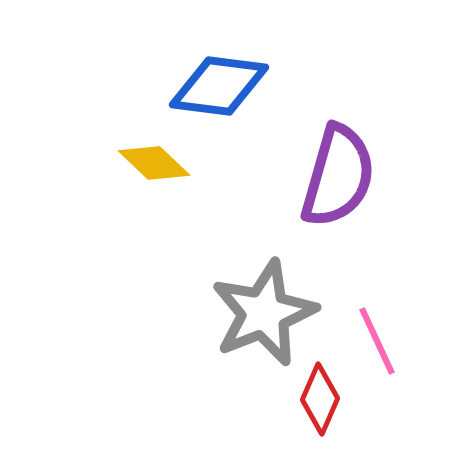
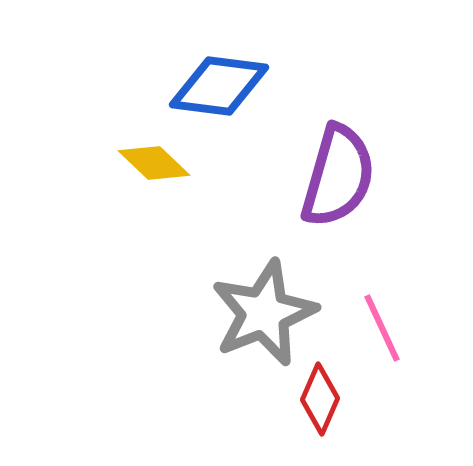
pink line: moved 5 px right, 13 px up
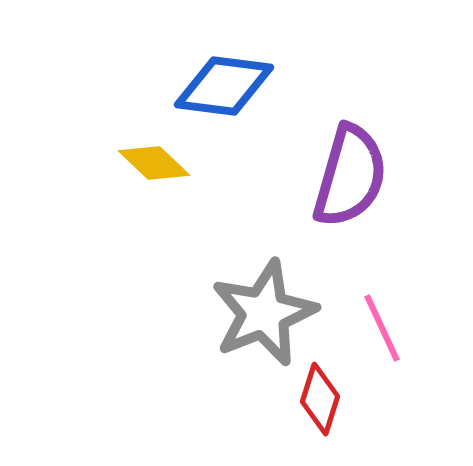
blue diamond: moved 5 px right
purple semicircle: moved 12 px right
red diamond: rotated 6 degrees counterclockwise
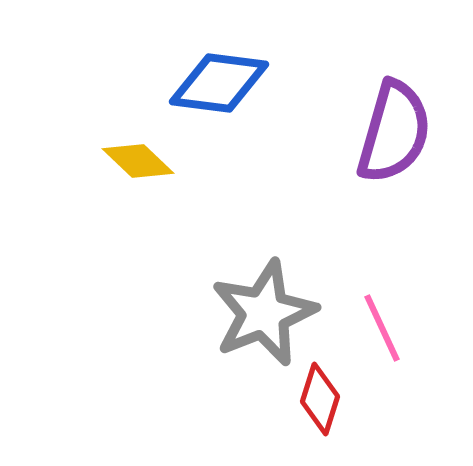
blue diamond: moved 5 px left, 3 px up
yellow diamond: moved 16 px left, 2 px up
purple semicircle: moved 44 px right, 44 px up
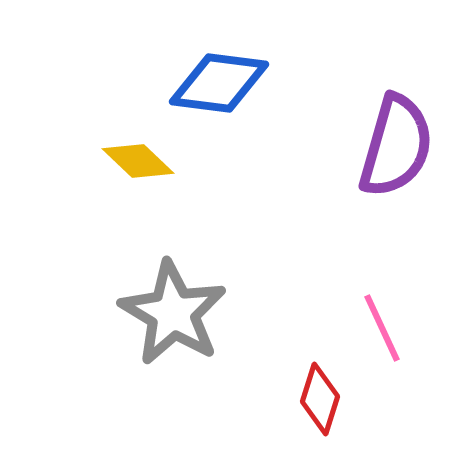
purple semicircle: moved 2 px right, 14 px down
gray star: moved 91 px left; rotated 19 degrees counterclockwise
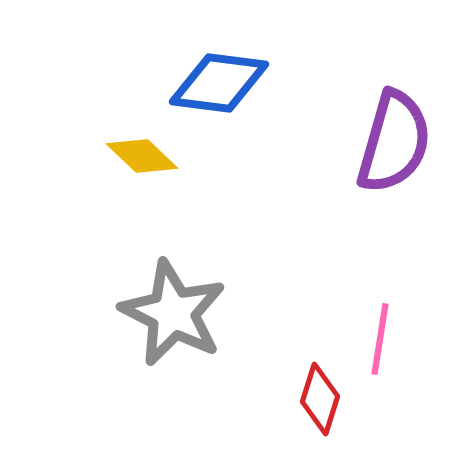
purple semicircle: moved 2 px left, 4 px up
yellow diamond: moved 4 px right, 5 px up
gray star: rotated 4 degrees counterclockwise
pink line: moved 2 px left, 11 px down; rotated 34 degrees clockwise
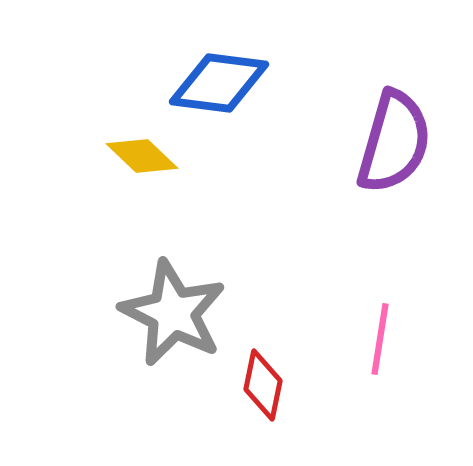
red diamond: moved 57 px left, 14 px up; rotated 6 degrees counterclockwise
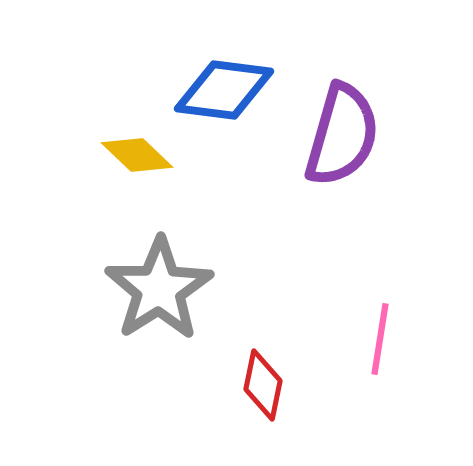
blue diamond: moved 5 px right, 7 px down
purple semicircle: moved 52 px left, 7 px up
yellow diamond: moved 5 px left, 1 px up
gray star: moved 14 px left, 24 px up; rotated 13 degrees clockwise
